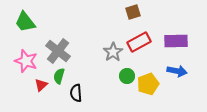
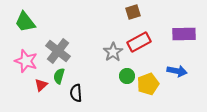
purple rectangle: moved 8 px right, 7 px up
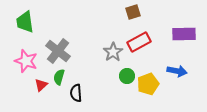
green trapezoid: rotated 30 degrees clockwise
green semicircle: moved 1 px down
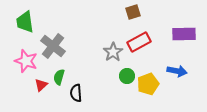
gray cross: moved 5 px left, 5 px up
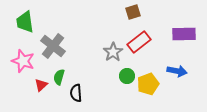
red rectangle: rotated 10 degrees counterclockwise
pink star: moved 3 px left
